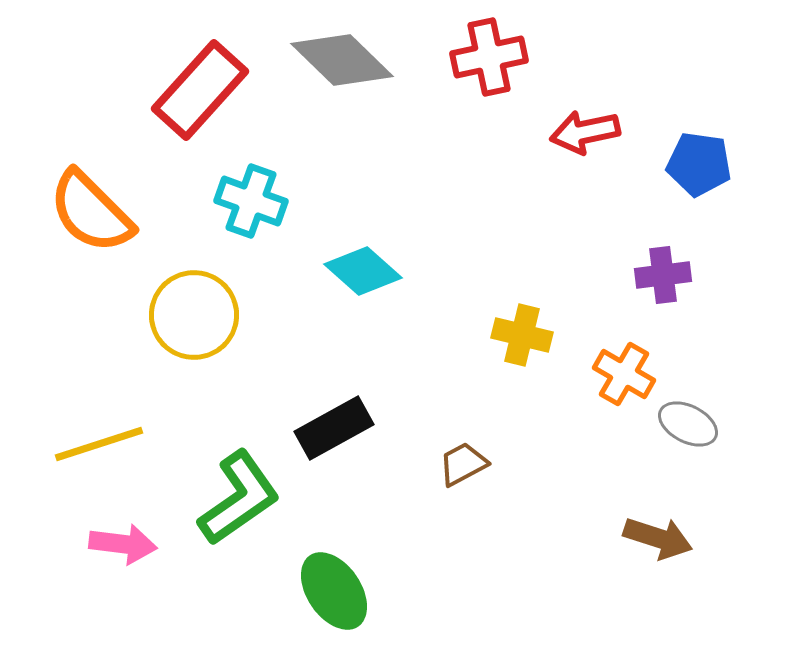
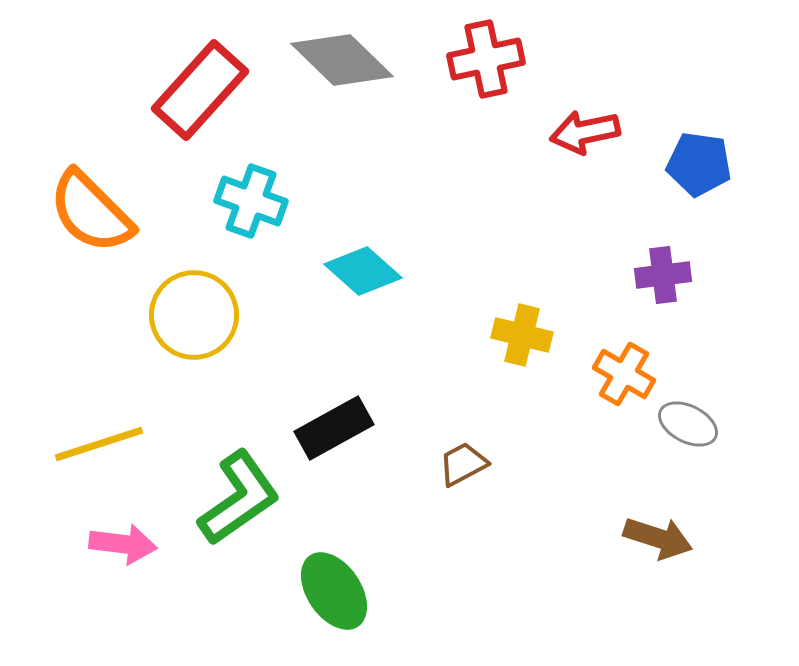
red cross: moved 3 px left, 2 px down
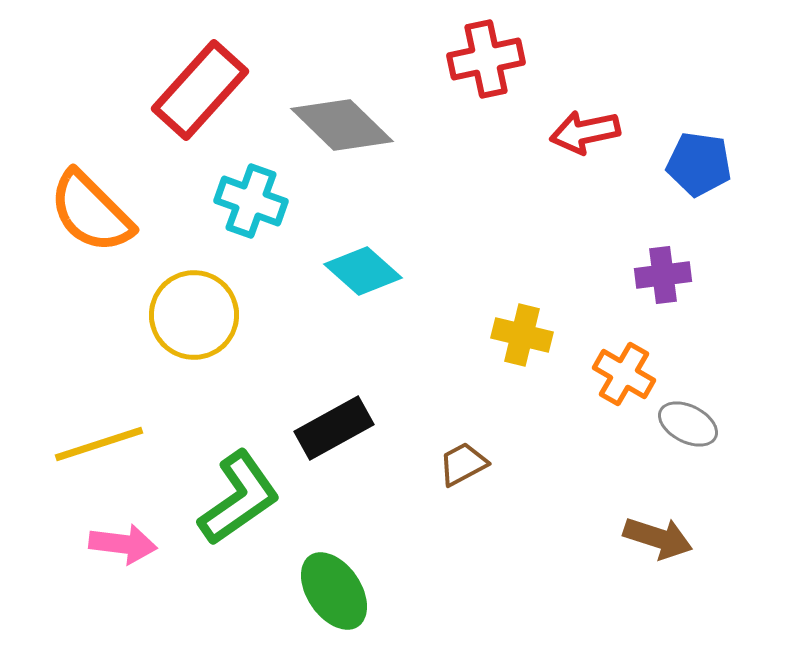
gray diamond: moved 65 px down
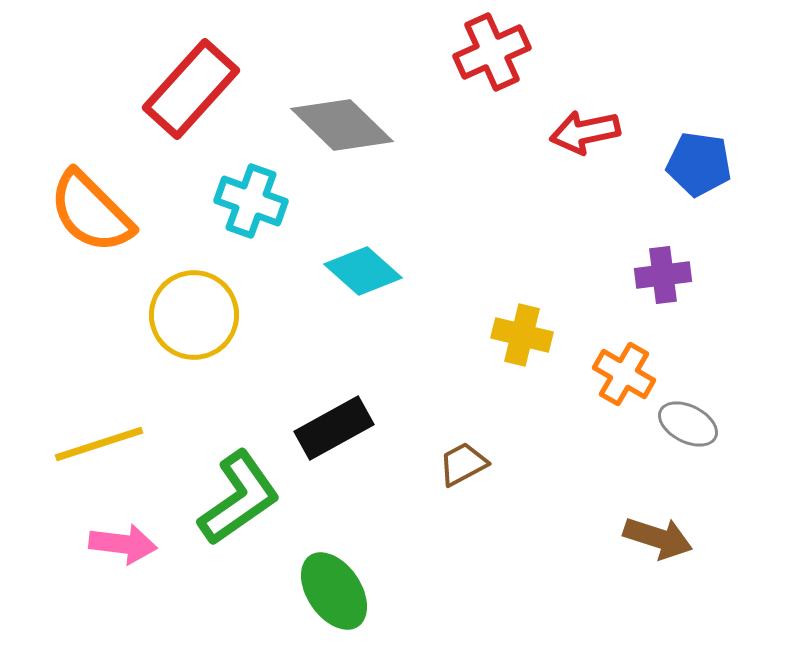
red cross: moved 6 px right, 7 px up; rotated 12 degrees counterclockwise
red rectangle: moved 9 px left, 1 px up
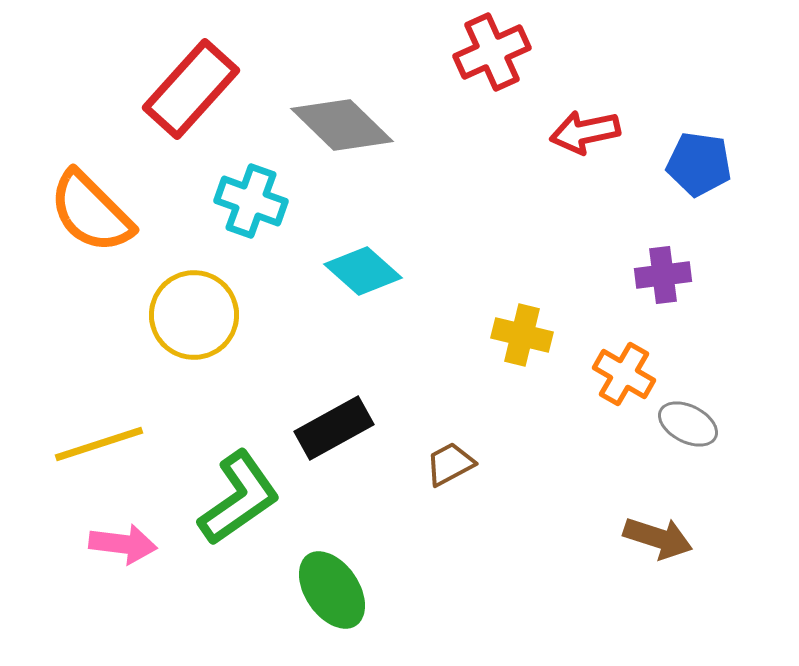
brown trapezoid: moved 13 px left
green ellipse: moved 2 px left, 1 px up
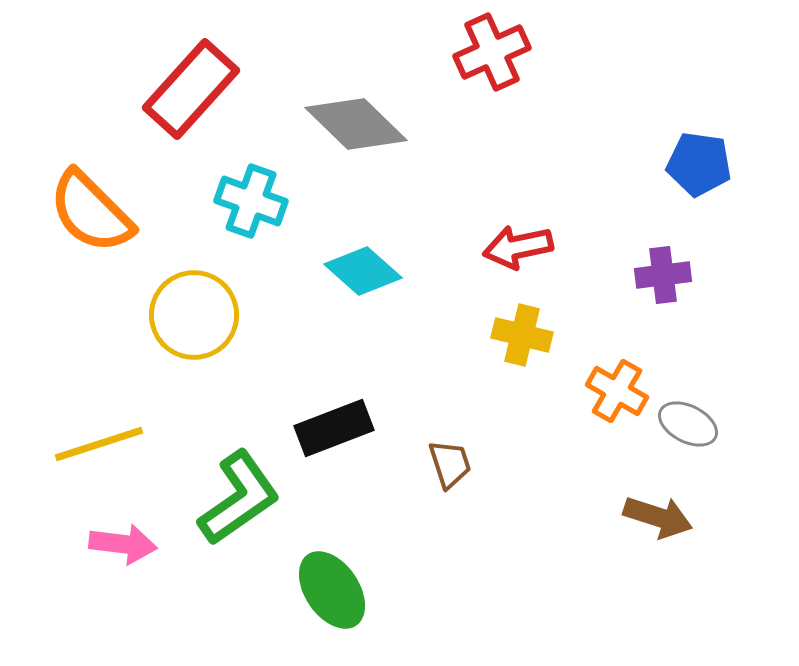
gray diamond: moved 14 px right, 1 px up
red arrow: moved 67 px left, 115 px down
orange cross: moved 7 px left, 17 px down
black rectangle: rotated 8 degrees clockwise
brown trapezoid: rotated 100 degrees clockwise
brown arrow: moved 21 px up
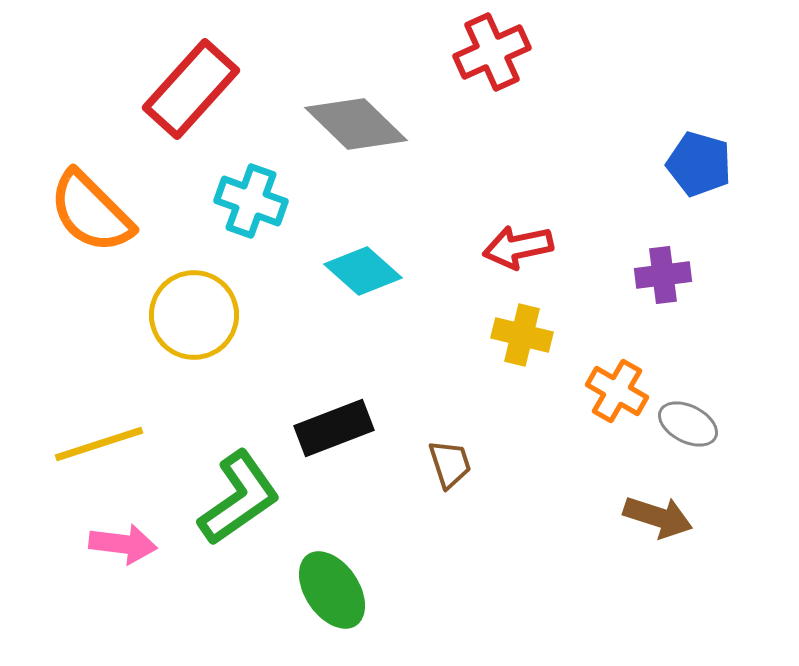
blue pentagon: rotated 8 degrees clockwise
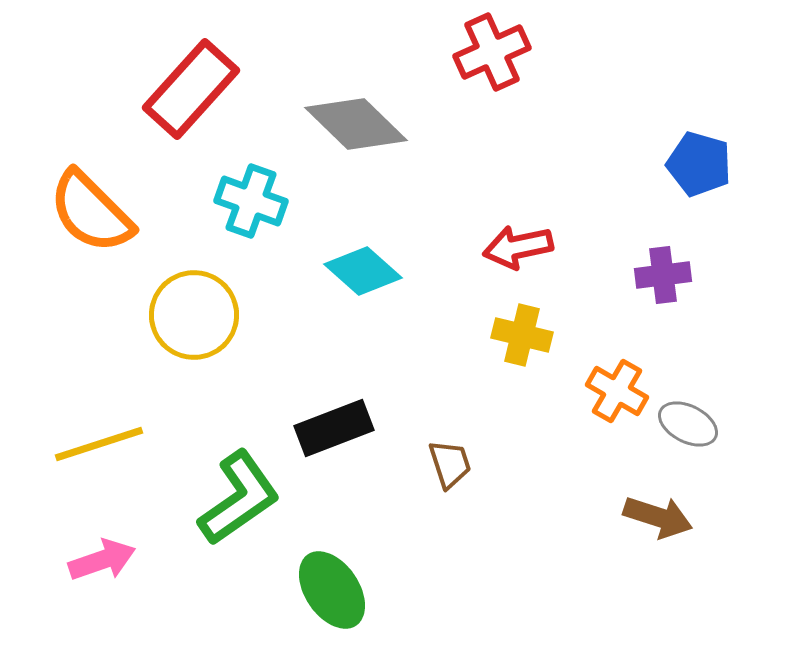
pink arrow: moved 21 px left, 16 px down; rotated 26 degrees counterclockwise
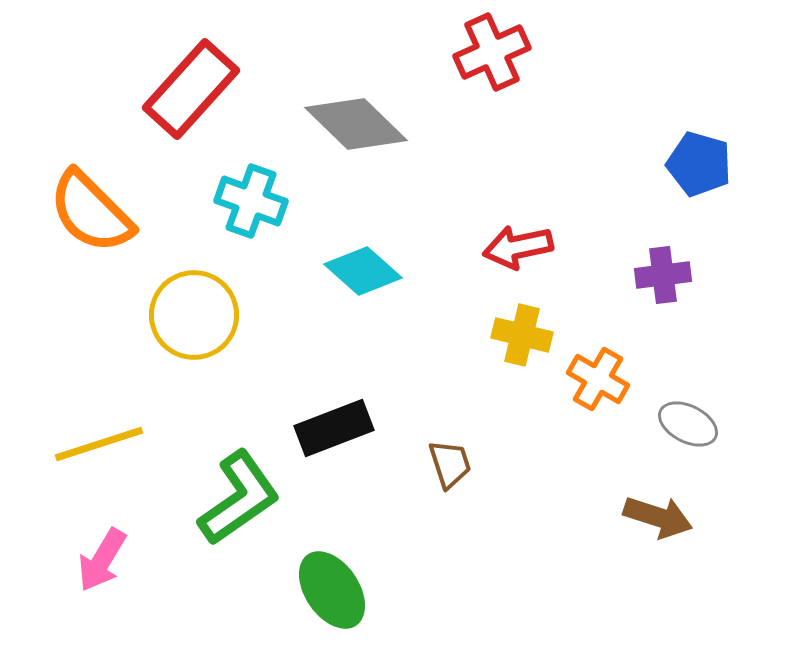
orange cross: moved 19 px left, 12 px up
pink arrow: rotated 140 degrees clockwise
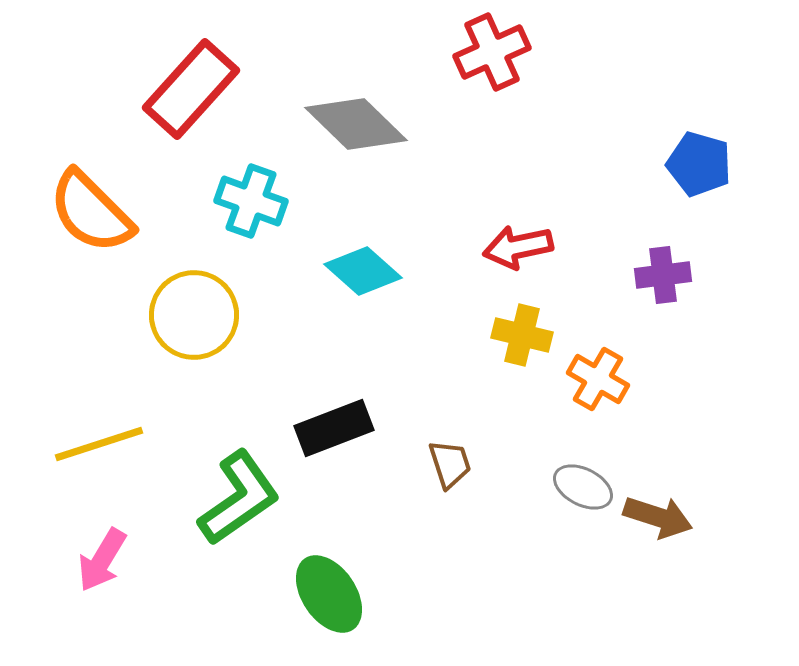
gray ellipse: moved 105 px left, 63 px down
green ellipse: moved 3 px left, 4 px down
